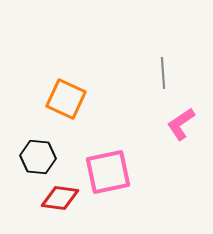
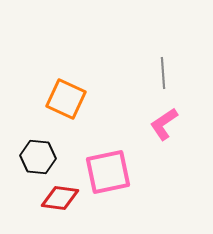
pink L-shape: moved 17 px left
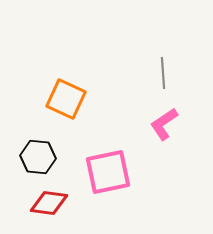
red diamond: moved 11 px left, 5 px down
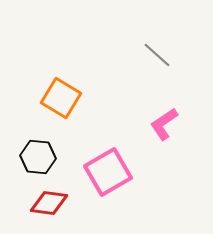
gray line: moved 6 px left, 18 px up; rotated 44 degrees counterclockwise
orange square: moved 5 px left, 1 px up; rotated 6 degrees clockwise
pink square: rotated 18 degrees counterclockwise
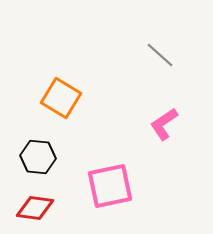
gray line: moved 3 px right
pink square: moved 2 px right, 14 px down; rotated 18 degrees clockwise
red diamond: moved 14 px left, 5 px down
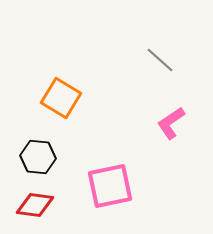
gray line: moved 5 px down
pink L-shape: moved 7 px right, 1 px up
red diamond: moved 3 px up
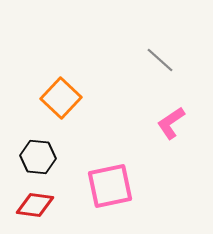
orange square: rotated 12 degrees clockwise
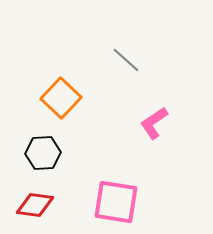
gray line: moved 34 px left
pink L-shape: moved 17 px left
black hexagon: moved 5 px right, 4 px up; rotated 8 degrees counterclockwise
pink square: moved 6 px right, 16 px down; rotated 21 degrees clockwise
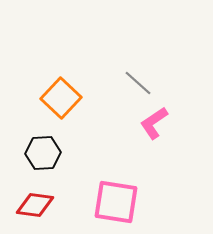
gray line: moved 12 px right, 23 px down
